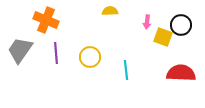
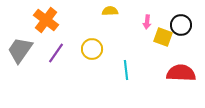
orange cross: rotated 15 degrees clockwise
purple line: rotated 40 degrees clockwise
yellow circle: moved 2 px right, 8 px up
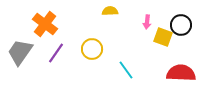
orange cross: moved 1 px left, 4 px down
gray trapezoid: moved 2 px down
cyan line: rotated 30 degrees counterclockwise
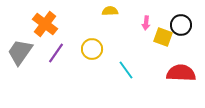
pink arrow: moved 1 px left, 1 px down
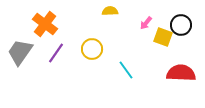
pink arrow: rotated 32 degrees clockwise
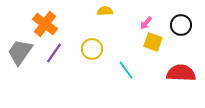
yellow semicircle: moved 5 px left
yellow square: moved 10 px left, 5 px down
purple line: moved 2 px left
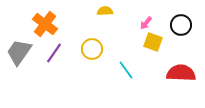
gray trapezoid: moved 1 px left
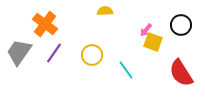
pink arrow: moved 7 px down
yellow circle: moved 6 px down
red semicircle: rotated 124 degrees counterclockwise
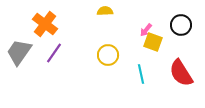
yellow circle: moved 16 px right
cyan line: moved 15 px right, 4 px down; rotated 24 degrees clockwise
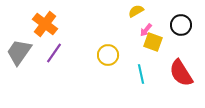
yellow semicircle: moved 31 px right; rotated 28 degrees counterclockwise
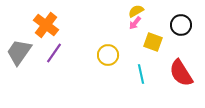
orange cross: moved 1 px right, 1 px down
pink arrow: moved 11 px left, 7 px up
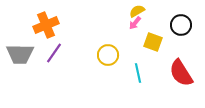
yellow semicircle: moved 1 px right
orange cross: rotated 30 degrees clockwise
gray trapezoid: moved 1 px right, 2 px down; rotated 124 degrees counterclockwise
cyan line: moved 3 px left, 1 px up
